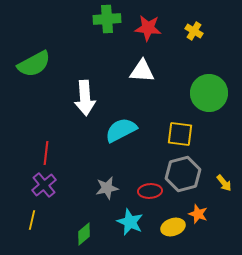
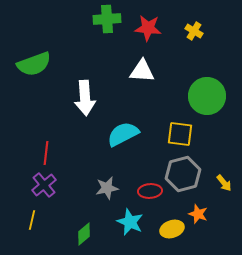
green semicircle: rotated 8 degrees clockwise
green circle: moved 2 px left, 3 px down
cyan semicircle: moved 2 px right, 4 px down
yellow ellipse: moved 1 px left, 2 px down
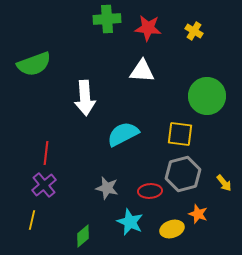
gray star: rotated 25 degrees clockwise
green diamond: moved 1 px left, 2 px down
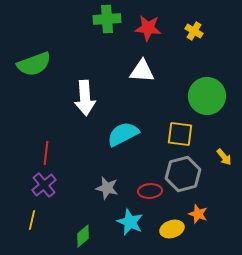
yellow arrow: moved 26 px up
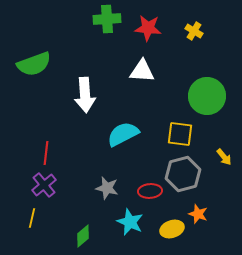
white arrow: moved 3 px up
yellow line: moved 2 px up
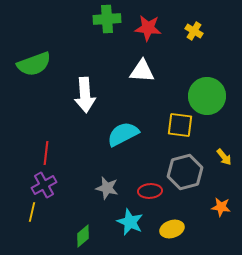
yellow square: moved 9 px up
gray hexagon: moved 2 px right, 2 px up
purple cross: rotated 10 degrees clockwise
orange star: moved 23 px right, 7 px up; rotated 12 degrees counterclockwise
yellow line: moved 6 px up
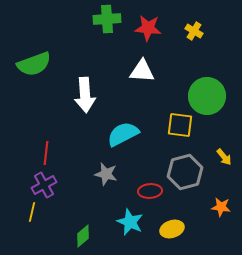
gray star: moved 1 px left, 14 px up
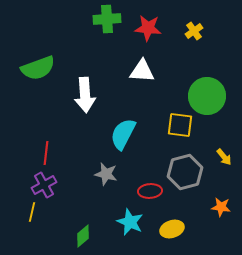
yellow cross: rotated 24 degrees clockwise
green semicircle: moved 4 px right, 4 px down
cyan semicircle: rotated 36 degrees counterclockwise
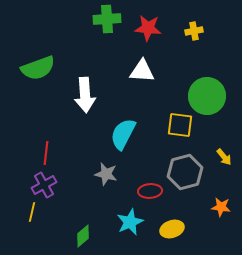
yellow cross: rotated 24 degrees clockwise
cyan star: rotated 24 degrees clockwise
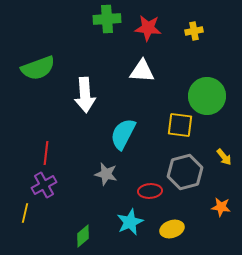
yellow line: moved 7 px left, 1 px down
